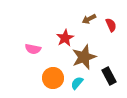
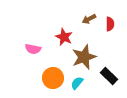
red semicircle: moved 1 px left, 1 px up; rotated 24 degrees clockwise
red star: moved 1 px left, 1 px up; rotated 18 degrees counterclockwise
black rectangle: rotated 18 degrees counterclockwise
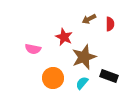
black rectangle: rotated 24 degrees counterclockwise
cyan semicircle: moved 5 px right
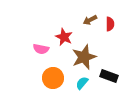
brown arrow: moved 1 px right, 1 px down
pink semicircle: moved 8 px right
